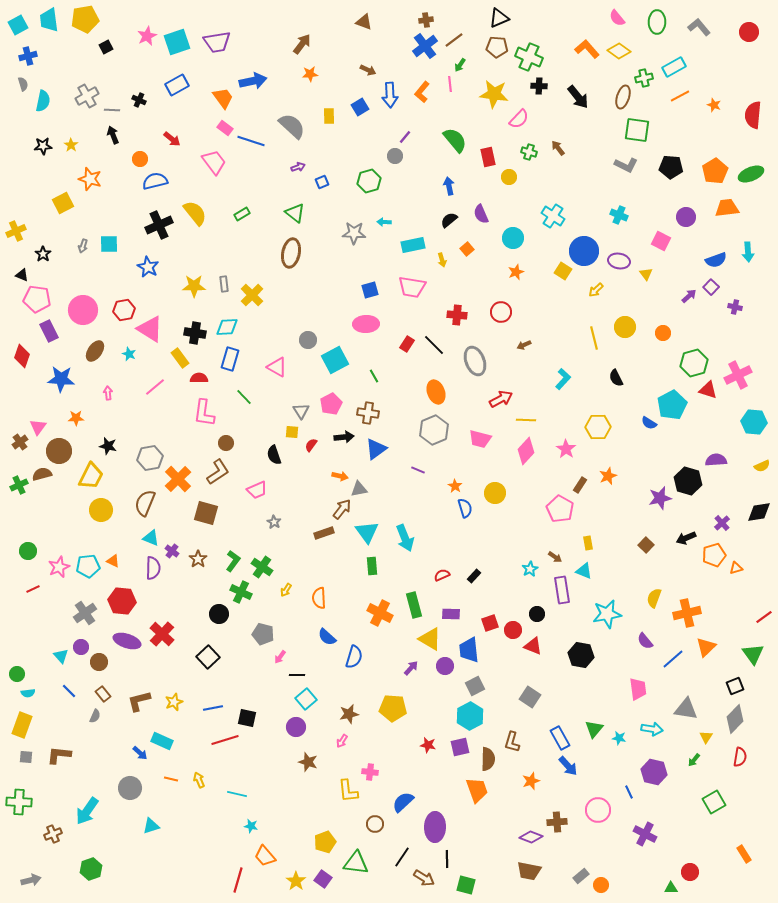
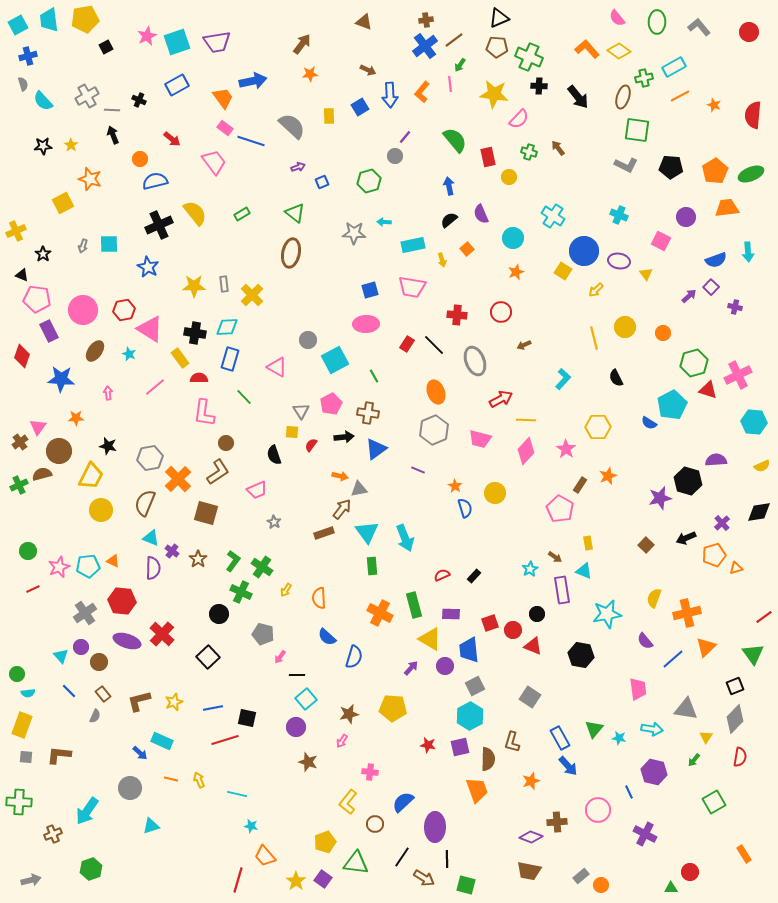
cyan semicircle at (43, 101): rotated 125 degrees clockwise
yellow L-shape at (348, 791): moved 11 px down; rotated 45 degrees clockwise
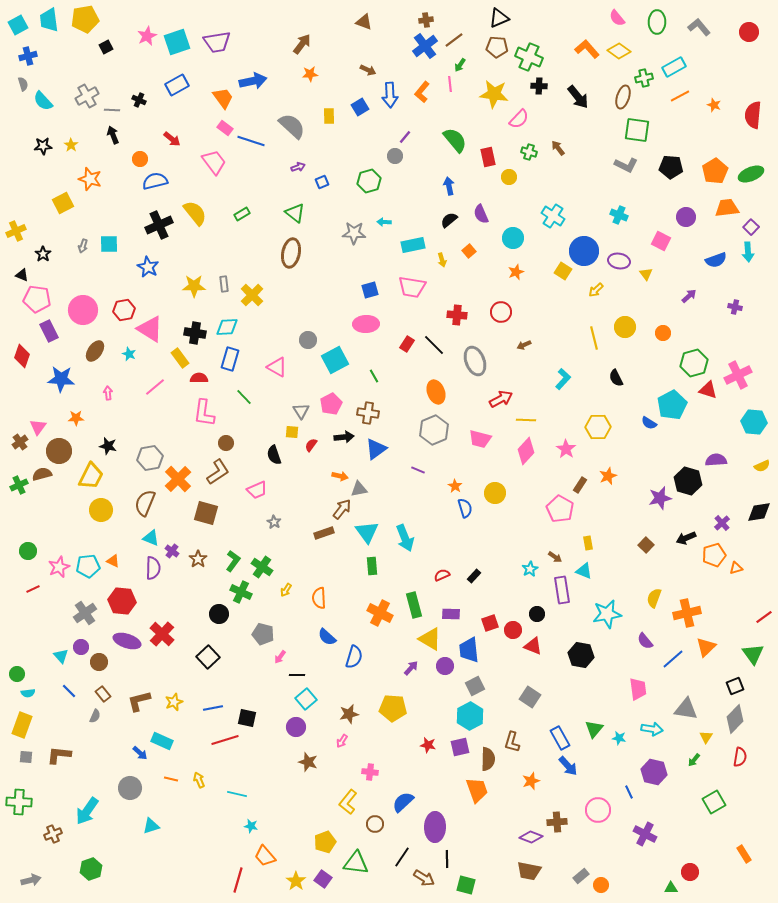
orange square at (467, 249): moved 2 px right, 2 px down
purple square at (711, 287): moved 40 px right, 60 px up
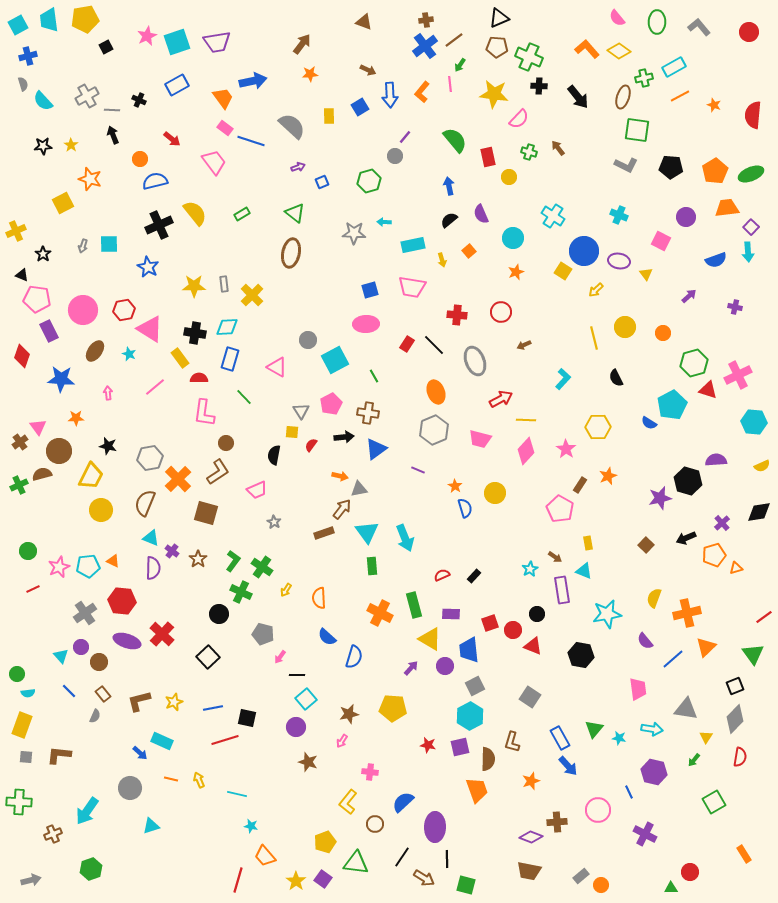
pink triangle at (38, 427): rotated 12 degrees counterclockwise
black semicircle at (274, 455): rotated 30 degrees clockwise
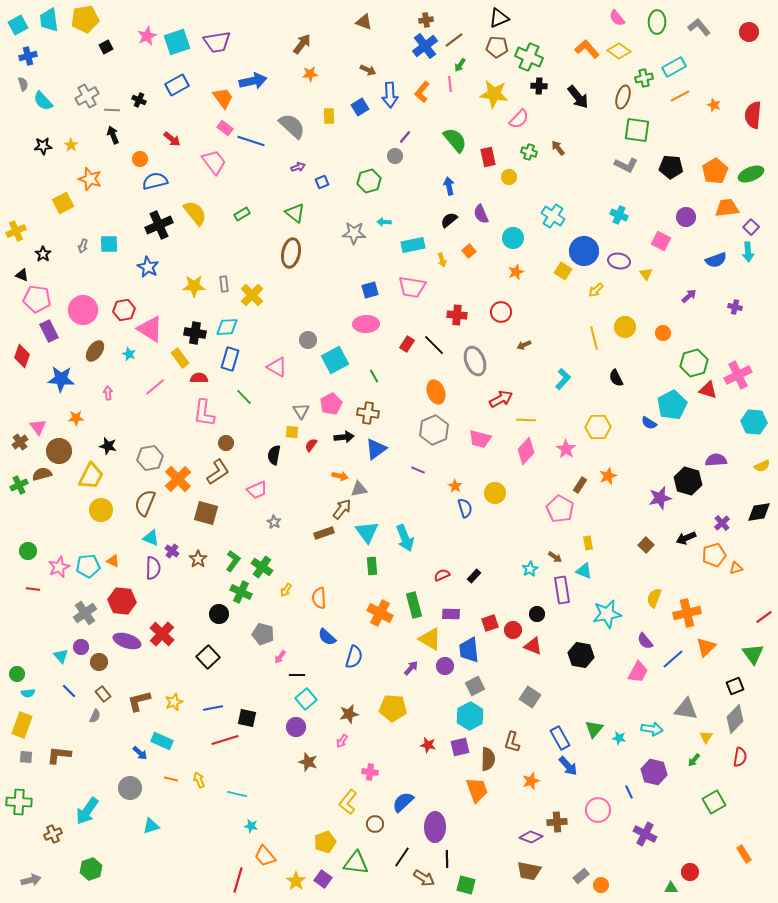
red line at (33, 589): rotated 32 degrees clockwise
pink trapezoid at (638, 689): moved 17 px up; rotated 35 degrees clockwise
